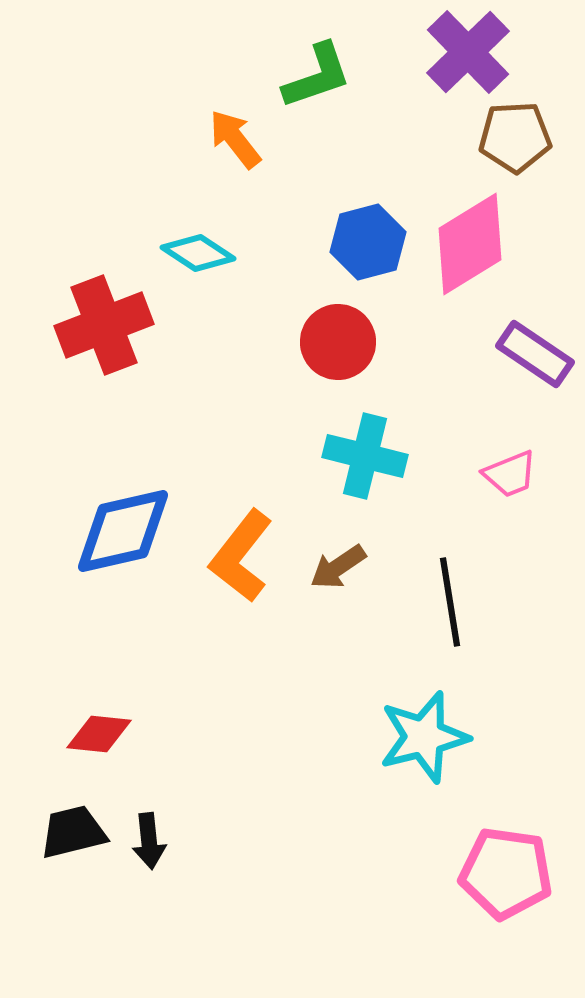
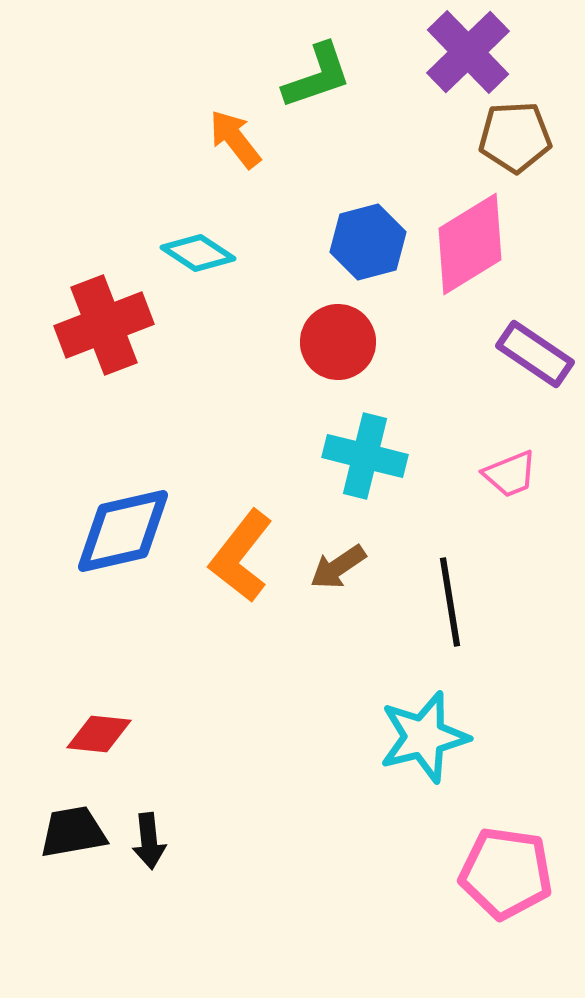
black trapezoid: rotated 4 degrees clockwise
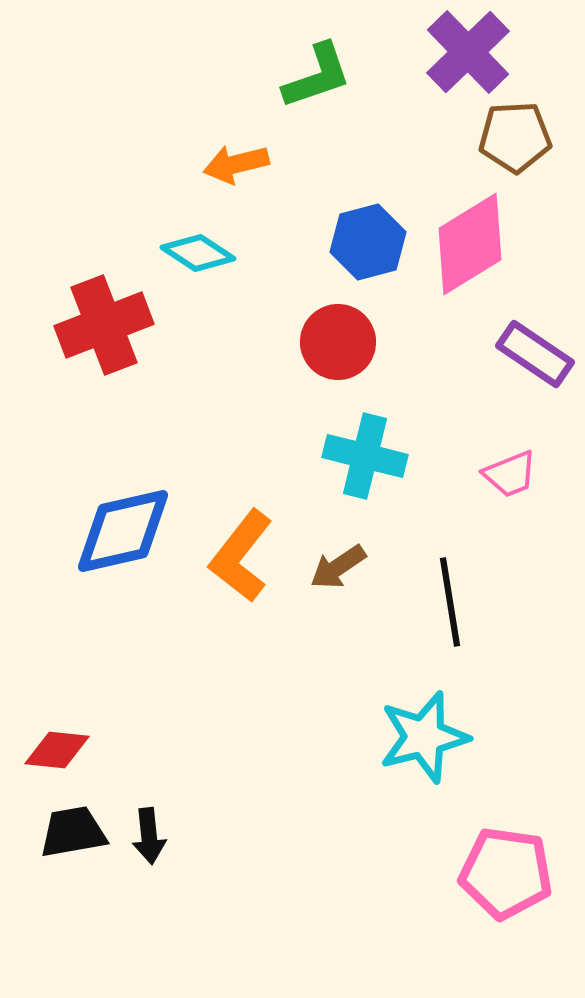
orange arrow: moved 1 px right, 25 px down; rotated 66 degrees counterclockwise
red diamond: moved 42 px left, 16 px down
black arrow: moved 5 px up
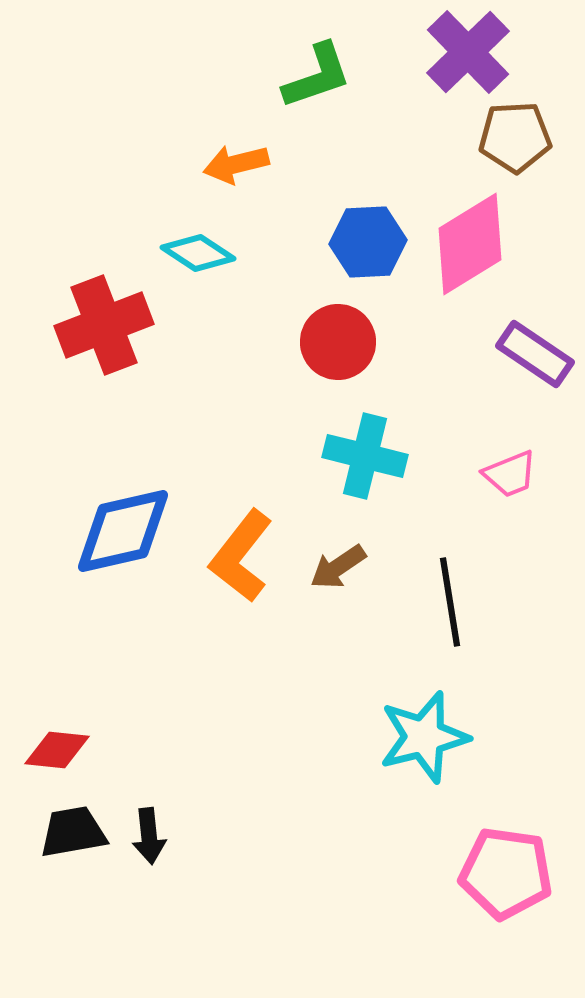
blue hexagon: rotated 12 degrees clockwise
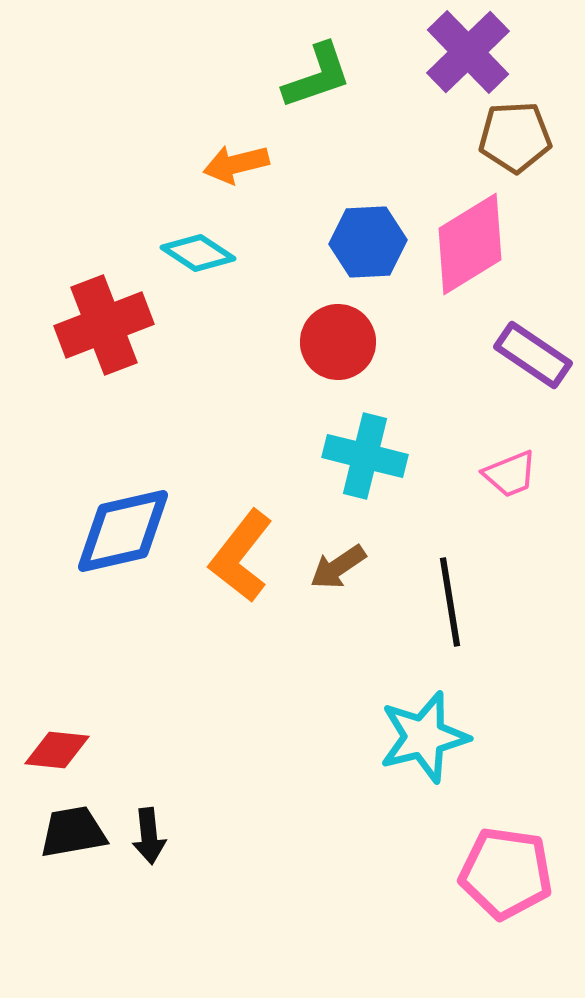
purple rectangle: moved 2 px left, 1 px down
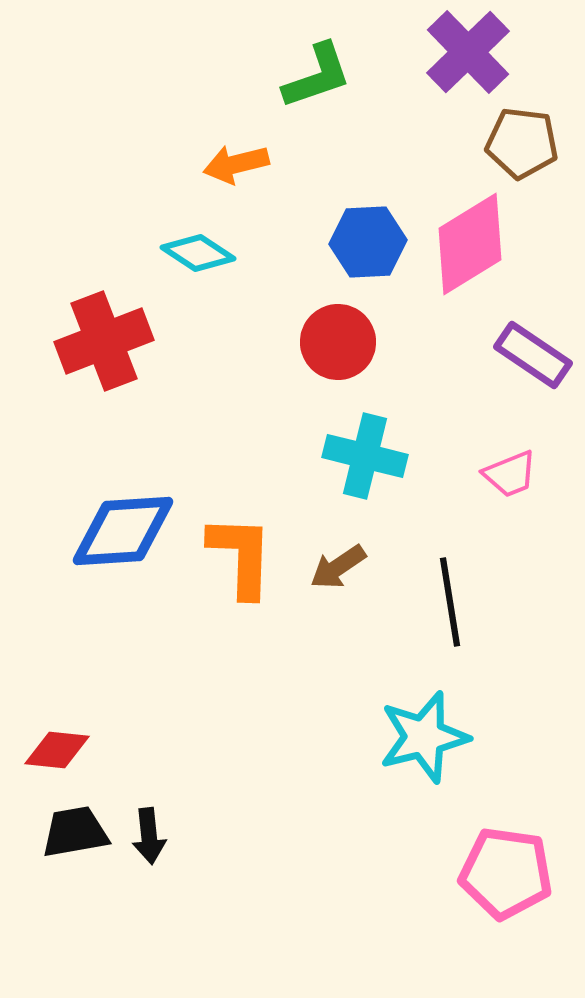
brown pentagon: moved 7 px right, 6 px down; rotated 10 degrees clockwise
red cross: moved 16 px down
blue diamond: rotated 9 degrees clockwise
orange L-shape: rotated 144 degrees clockwise
black trapezoid: moved 2 px right
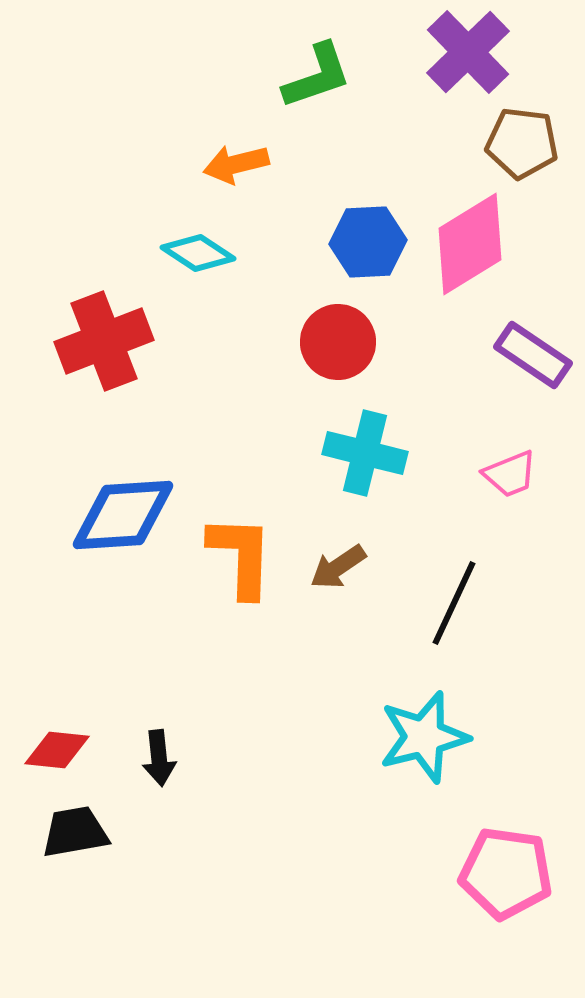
cyan cross: moved 3 px up
blue diamond: moved 16 px up
black line: moved 4 px right, 1 px down; rotated 34 degrees clockwise
black arrow: moved 10 px right, 78 px up
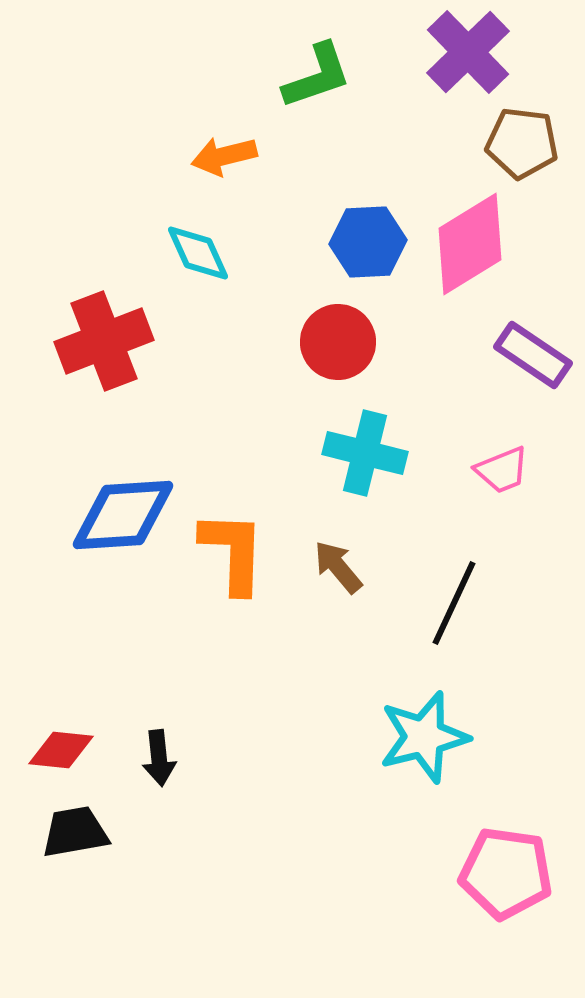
orange arrow: moved 12 px left, 8 px up
cyan diamond: rotated 32 degrees clockwise
pink trapezoid: moved 8 px left, 4 px up
orange L-shape: moved 8 px left, 4 px up
brown arrow: rotated 84 degrees clockwise
red diamond: moved 4 px right
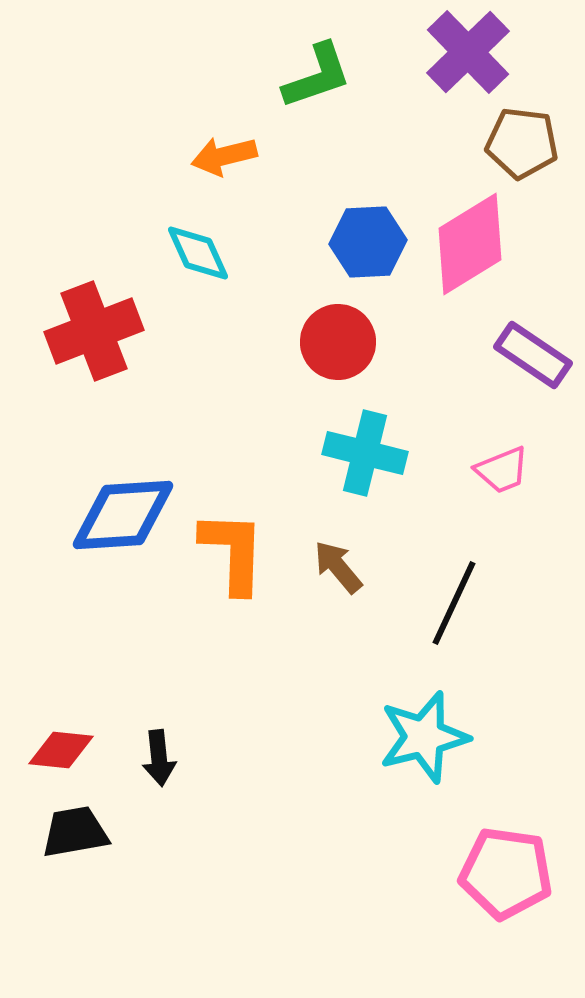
red cross: moved 10 px left, 10 px up
